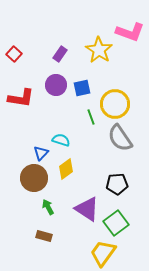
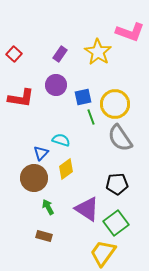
yellow star: moved 1 px left, 2 px down
blue square: moved 1 px right, 9 px down
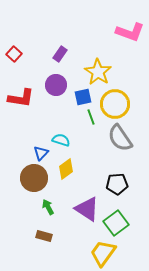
yellow star: moved 20 px down
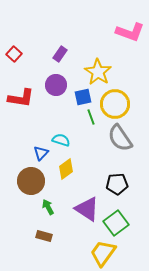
brown circle: moved 3 px left, 3 px down
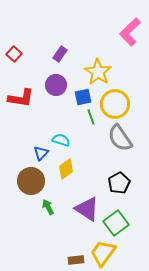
pink L-shape: rotated 116 degrees clockwise
black pentagon: moved 2 px right, 1 px up; rotated 25 degrees counterclockwise
brown rectangle: moved 32 px right, 24 px down; rotated 21 degrees counterclockwise
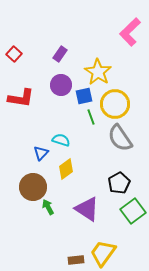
purple circle: moved 5 px right
blue square: moved 1 px right, 1 px up
brown circle: moved 2 px right, 6 px down
green square: moved 17 px right, 12 px up
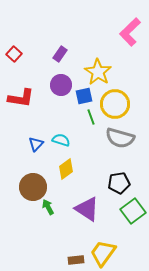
gray semicircle: rotated 40 degrees counterclockwise
blue triangle: moved 5 px left, 9 px up
black pentagon: rotated 20 degrees clockwise
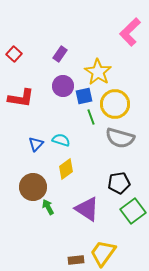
purple circle: moved 2 px right, 1 px down
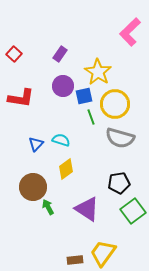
brown rectangle: moved 1 px left
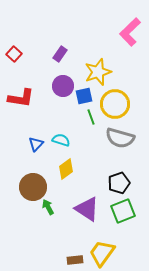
yellow star: rotated 20 degrees clockwise
black pentagon: rotated 10 degrees counterclockwise
green square: moved 10 px left; rotated 15 degrees clockwise
yellow trapezoid: moved 1 px left
